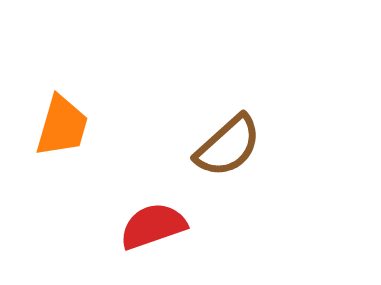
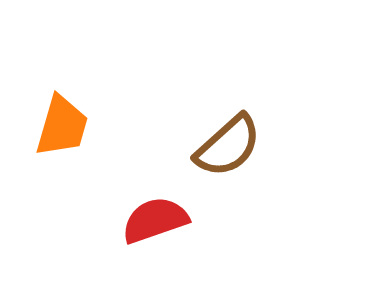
red semicircle: moved 2 px right, 6 px up
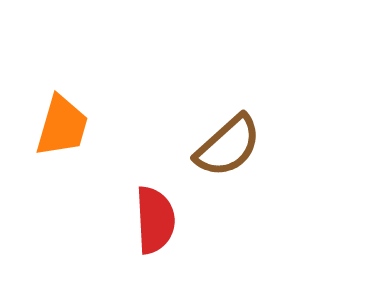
red semicircle: rotated 106 degrees clockwise
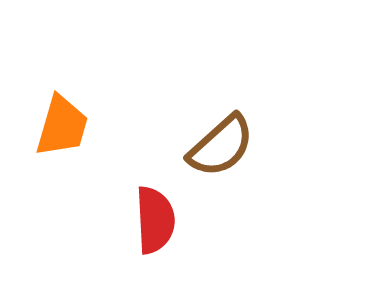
brown semicircle: moved 7 px left
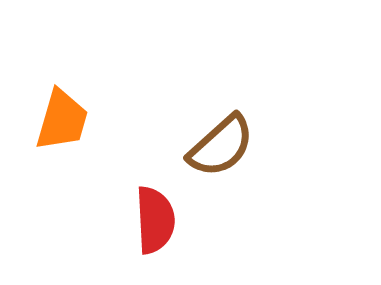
orange trapezoid: moved 6 px up
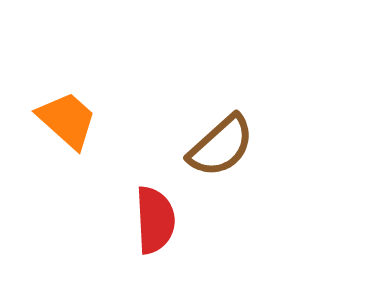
orange trapezoid: moved 5 px right; rotated 64 degrees counterclockwise
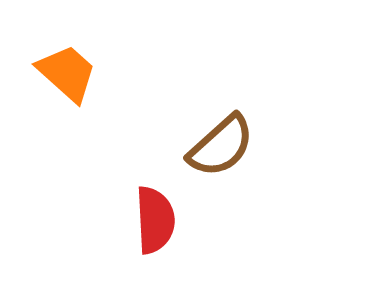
orange trapezoid: moved 47 px up
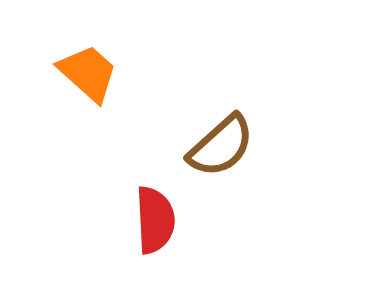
orange trapezoid: moved 21 px right
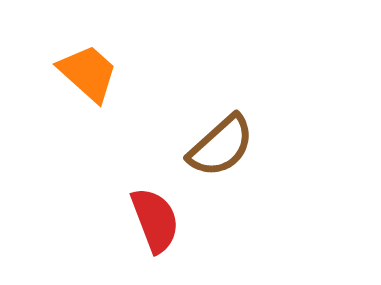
red semicircle: rotated 18 degrees counterclockwise
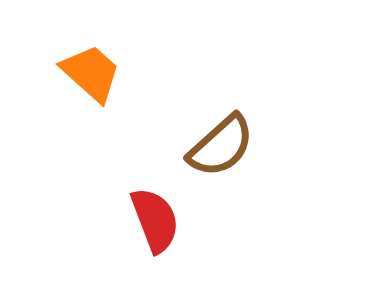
orange trapezoid: moved 3 px right
